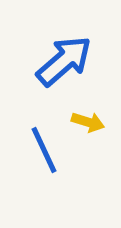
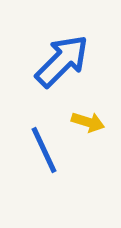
blue arrow: moved 2 px left; rotated 4 degrees counterclockwise
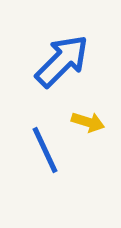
blue line: moved 1 px right
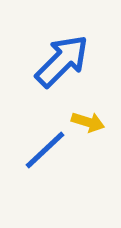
blue line: rotated 72 degrees clockwise
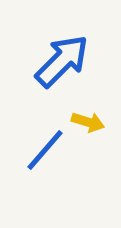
blue line: rotated 6 degrees counterclockwise
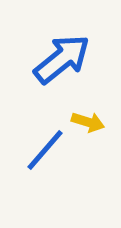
blue arrow: moved 2 px up; rotated 6 degrees clockwise
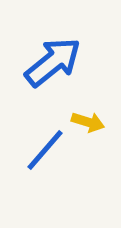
blue arrow: moved 9 px left, 3 px down
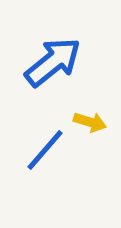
yellow arrow: moved 2 px right
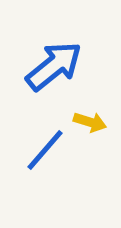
blue arrow: moved 1 px right, 4 px down
